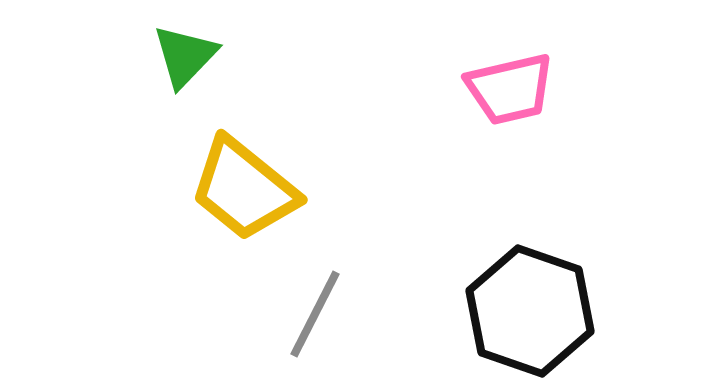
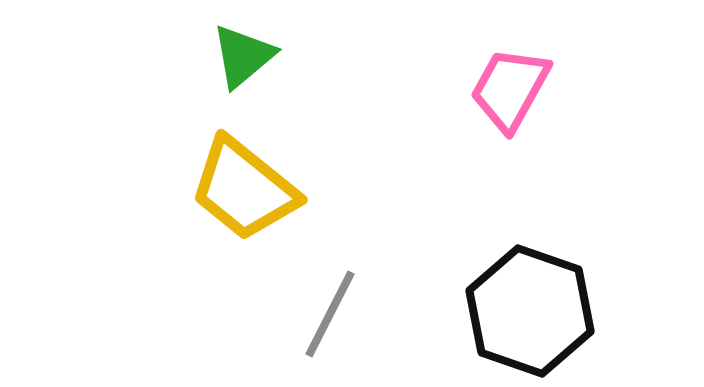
green triangle: moved 58 px right; rotated 6 degrees clockwise
pink trapezoid: rotated 132 degrees clockwise
gray line: moved 15 px right
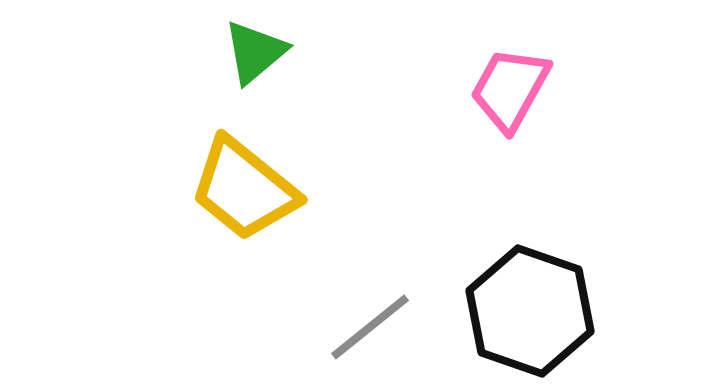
green triangle: moved 12 px right, 4 px up
gray line: moved 40 px right, 13 px down; rotated 24 degrees clockwise
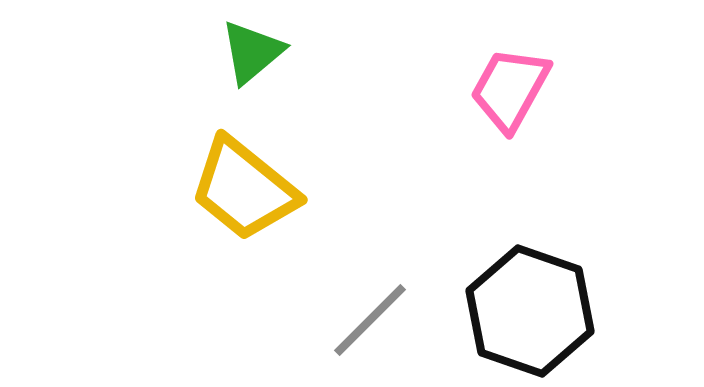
green triangle: moved 3 px left
gray line: moved 7 px up; rotated 6 degrees counterclockwise
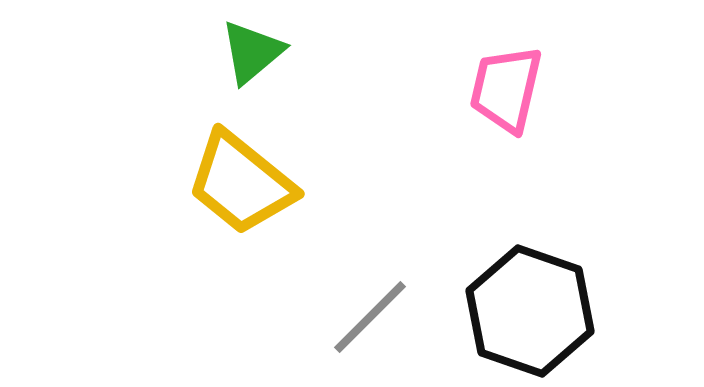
pink trapezoid: moved 4 px left; rotated 16 degrees counterclockwise
yellow trapezoid: moved 3 px left, 6 px up
gray line: moved 3 px up
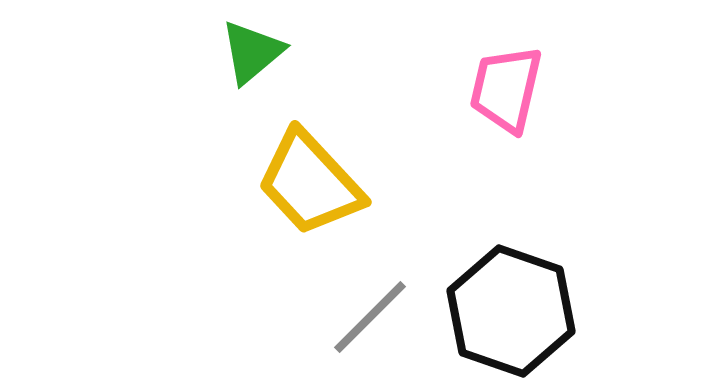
yellow trapezoid: moved 69 px right; rotated 8 degrees clockwise
black hexagon: moved 19 px left
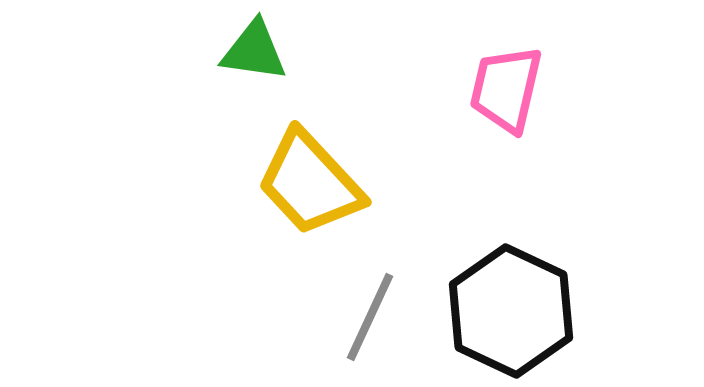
green triangle: moved 2 px right, 1 px up; rotated 48 degrees clockwise
black hexagon: rotated 6 degrees clockwise
gray line: rotated 20 degrees counterclockwise
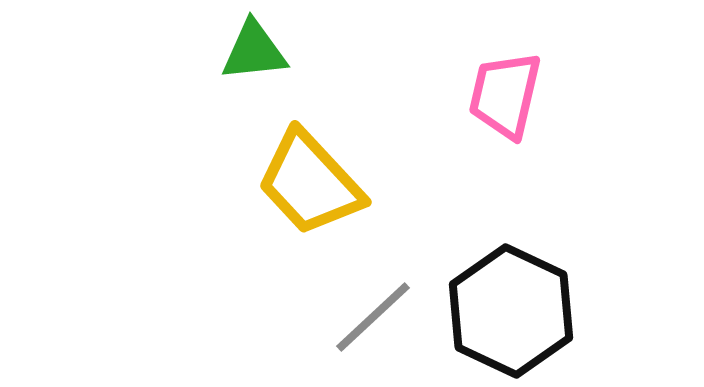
green triangle: rotated 14 degrees counterclockwise
pink trapezoid: moved 1 px left, 6 px down
gray line: moved 3 px right; rotated 22 degrees clockwise
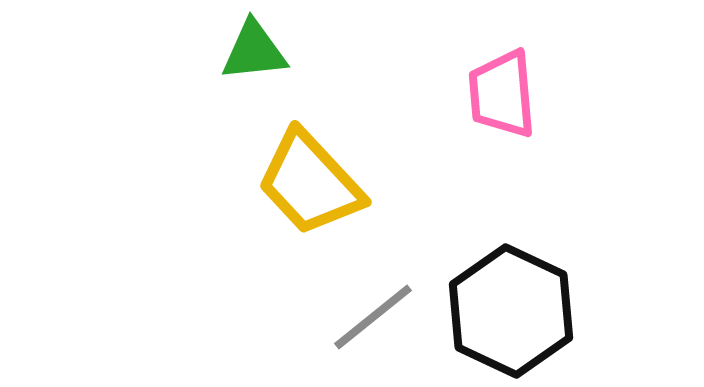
pink trapezoid: moved 3 px left, 1 px up; rotated 18 degrees counterclockwise
gray line: rotated 4 degrees clockwise
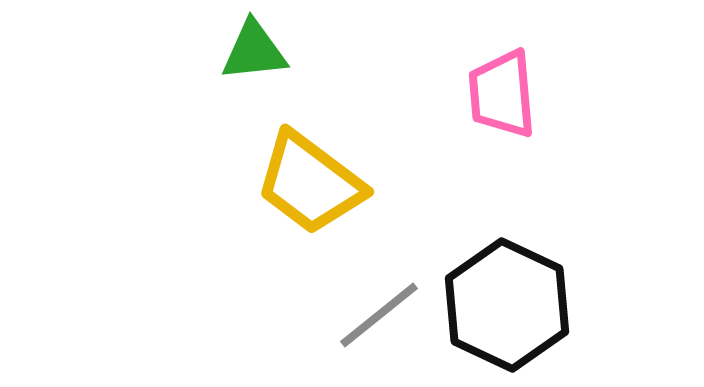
yellow trapezoid: rotated 10 degrees counterclockwise
black hexagon: moved 4 px left, 6 px up
gray line: moved 6 px right, 2 px up
